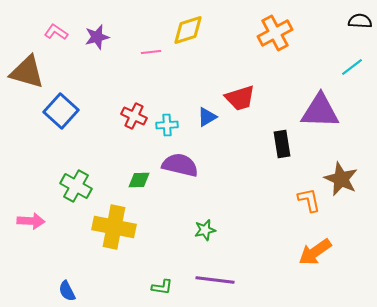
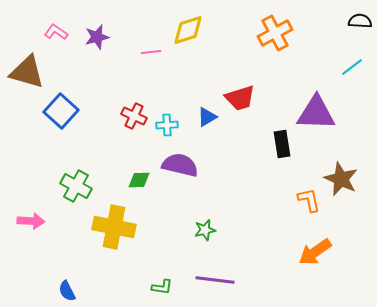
purple triangle: moved 4 px left, 2 px down
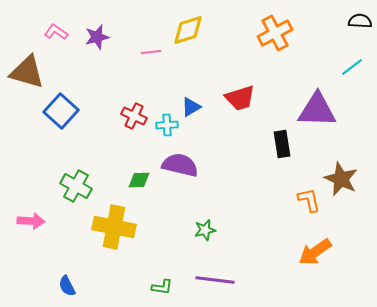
purple triangle: moved 1 px right, 3 px up
blue triangle: moved 16 px left, 10 px up
blue semicircle: moved 5 px up
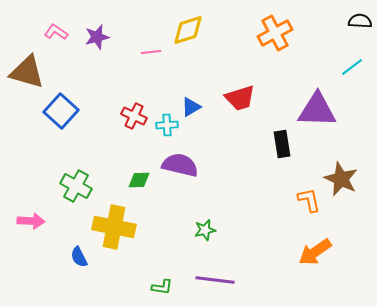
blue semicircle: moved 12 px right, 29 px up
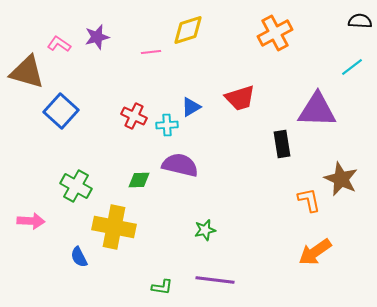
pink L-shape: moved 3 px right, 12 px down
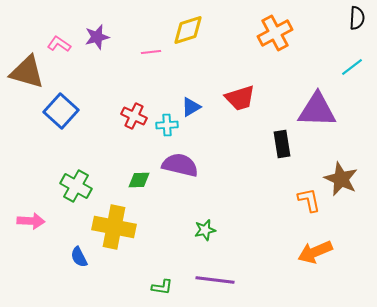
black semicircle: moved 3 px left, 3 px up; rotated 90 degrees clockwise
orange arrow: rotated 12 degrees clockwise
